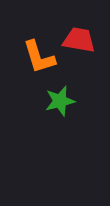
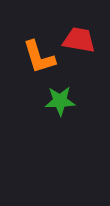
green star: rotated 12 degrees clockwise
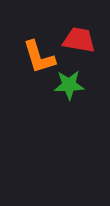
green star: moved 9 px right, 16 px up
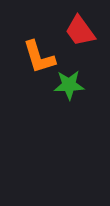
red trapezoid: moved 1 px right, 9 px up; rotated 136 degrees counterclockwise
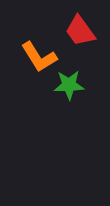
orange L-shape: rotated 15 degrees counterclockwise
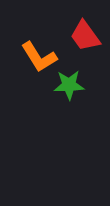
red trapezoid: moved 5 px right, 5 px down
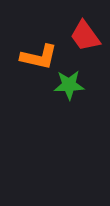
orange L-shape: rotated 45 degrees counterclockwise
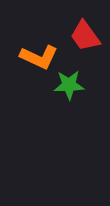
orange L-shape: rotated 12 degrees clockwise
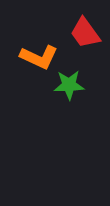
red trapezoid: moved 3 px up
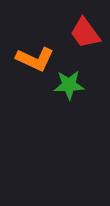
orange L-shape: moved 4 px left, 2 px down
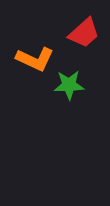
red trapezoid: moved 1 px left; rotated 96 degrees counterclockwise
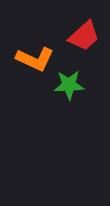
red trapezoid: moved 3 px down
